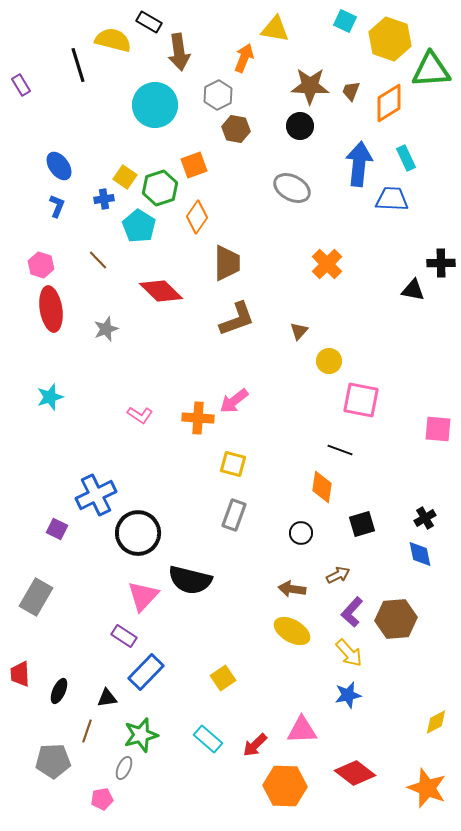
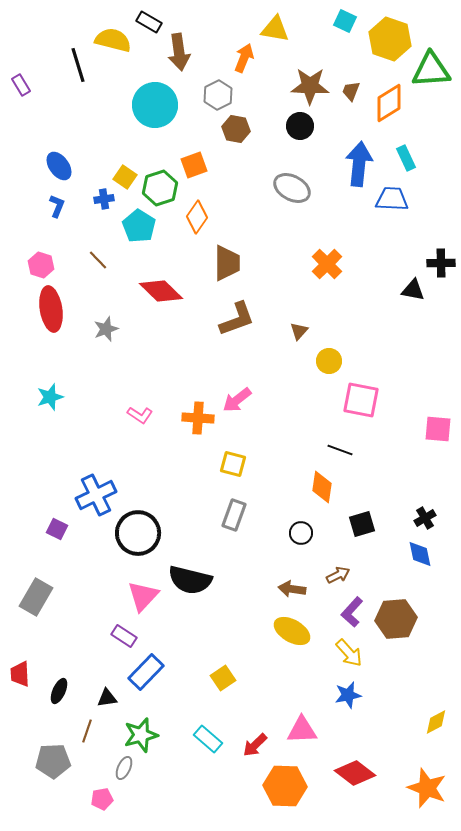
pink arrow at (234, 401): moved 3 px right, 1 px up
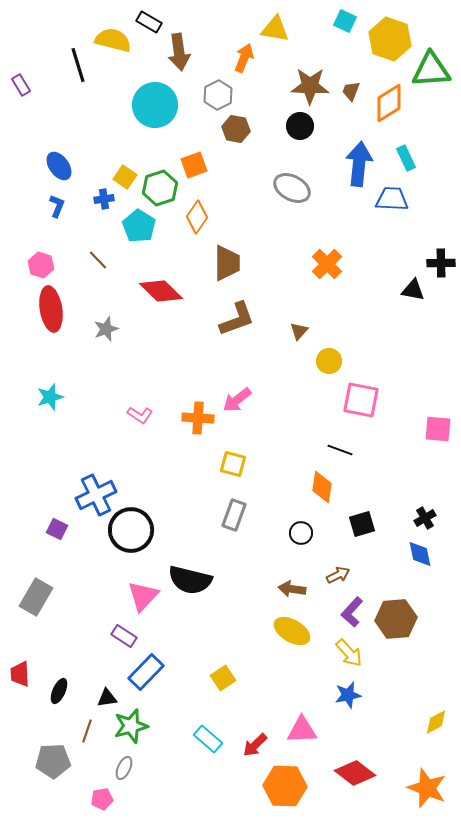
black circle at (138, 533): moved 7 px left, 3 px up
green star at (141, 735): moved 10 px left, 9 px up
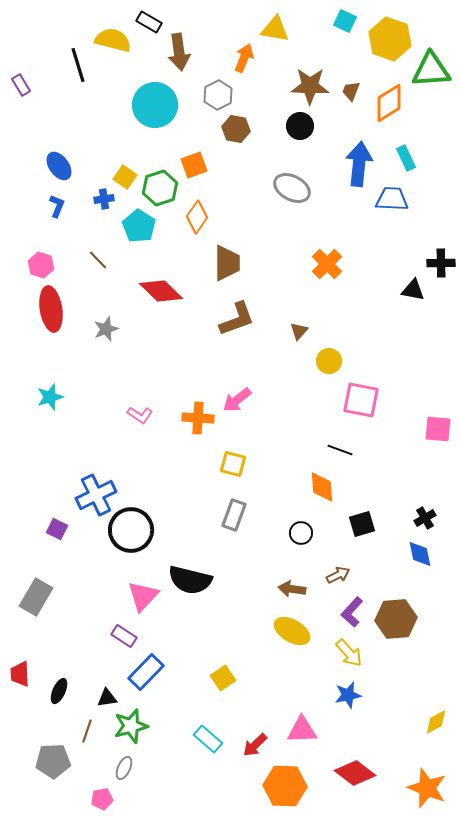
orange diamond at (322, 487): rotated 12 degrees counterclockwise
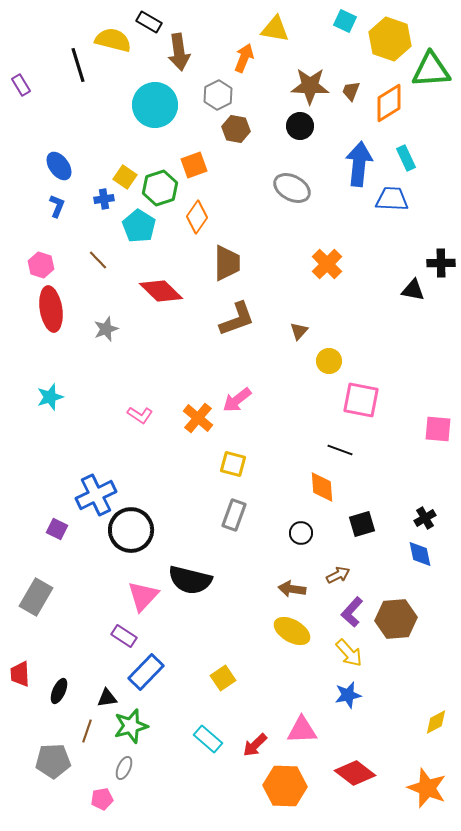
orange cross at (198, 418): rotated 36 degrees clockwise
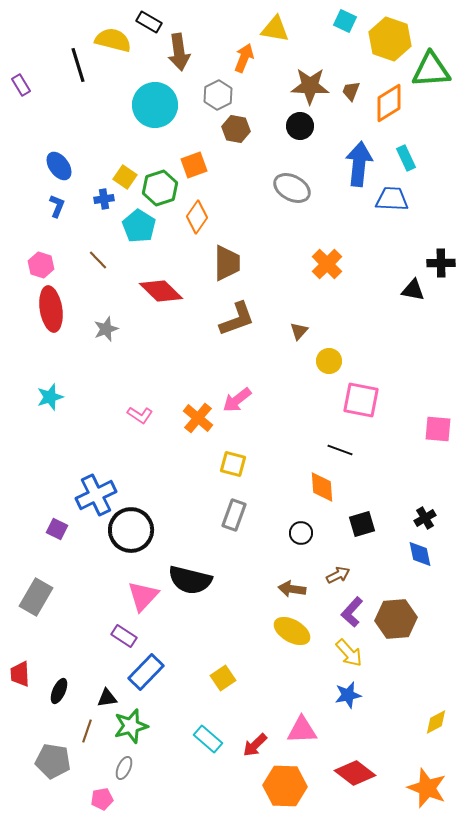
gray pentagon at (53, 761): rotated 12 degrees clockwise
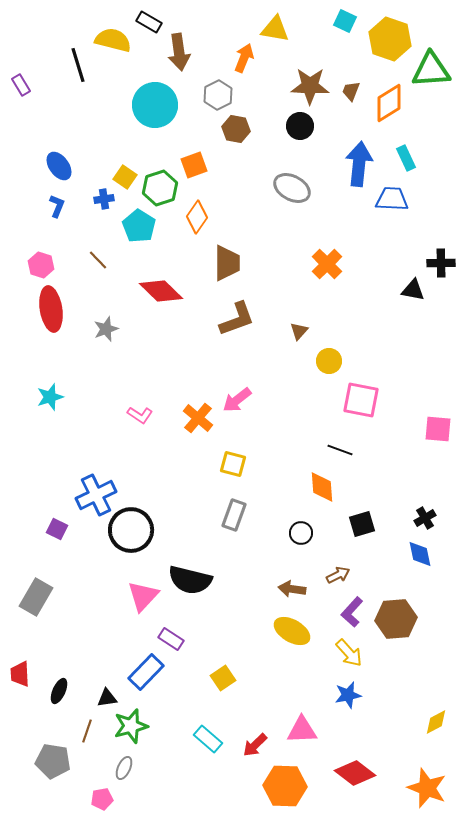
purple rectangle at (124, 636): moved 47 px right, 3 px down
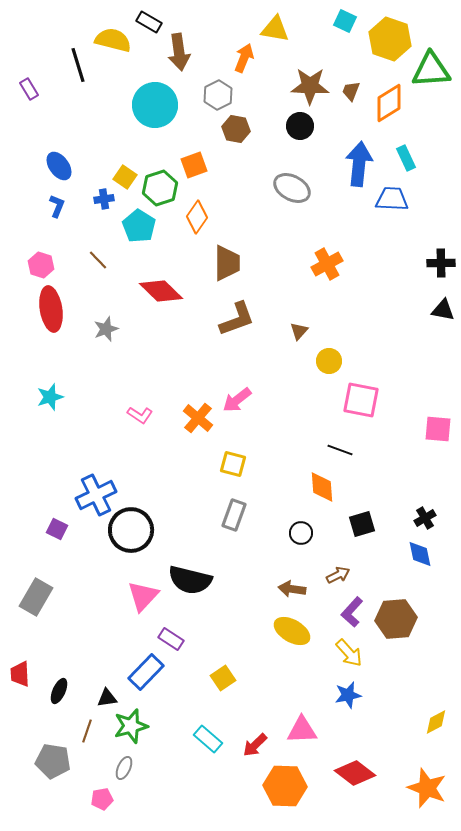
purple rectangle at (21, 85): moved 8 px right, 4 px down
orange cross at (327, 264): rotated 16 degrees clockwise
black triangle at (413, 290): moved 30 px right, 20 px down
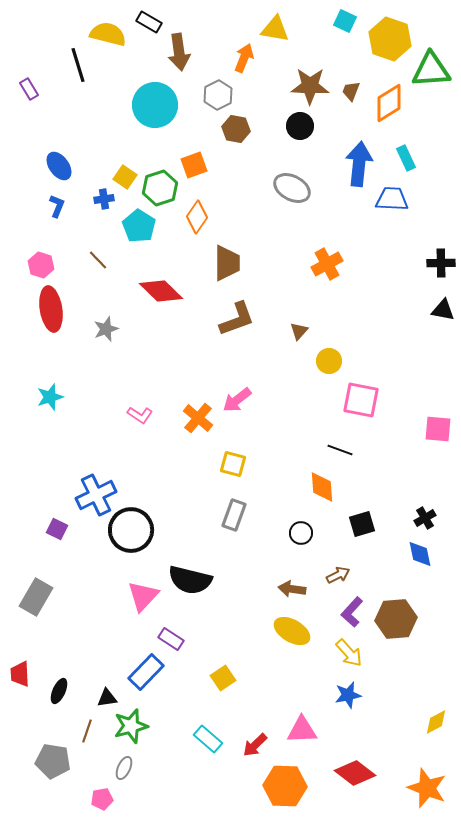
yellow semicircle at (113, 40): moved 5 px left, 6 px up
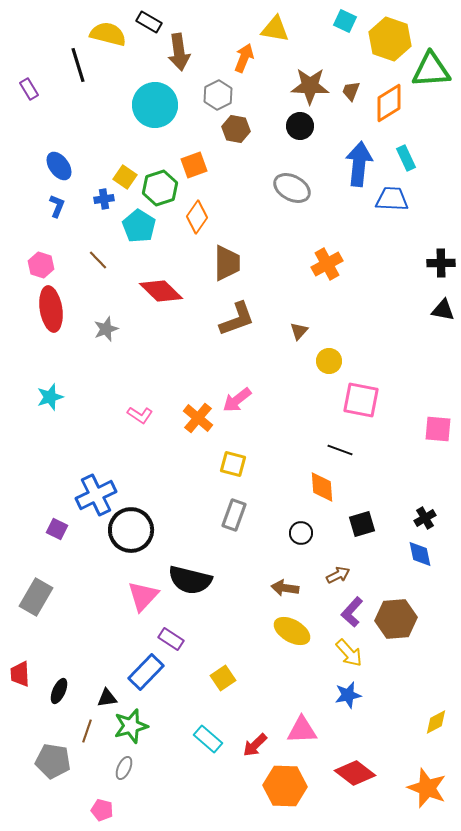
brown arrow at (292, 589): moved 7 px left, 1 px up
pink pentagon at (102, 799): moved 11 px down; rotated 25 degrees clockwise
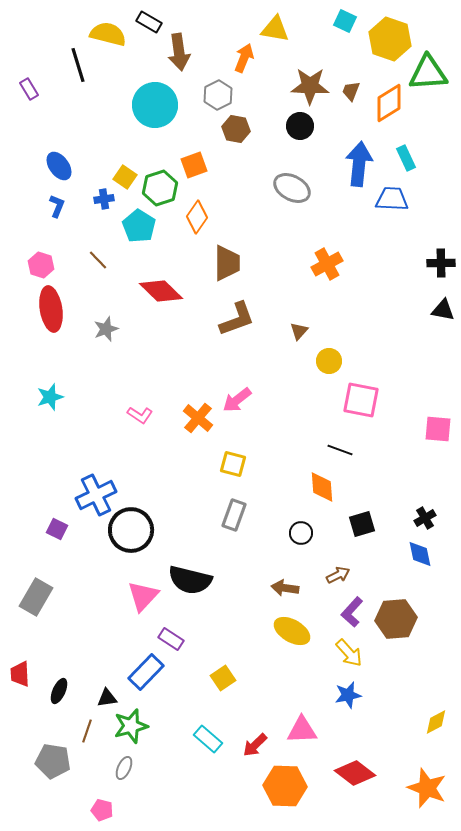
green triangle at (431, 70): moved 3 px left, 3 px down
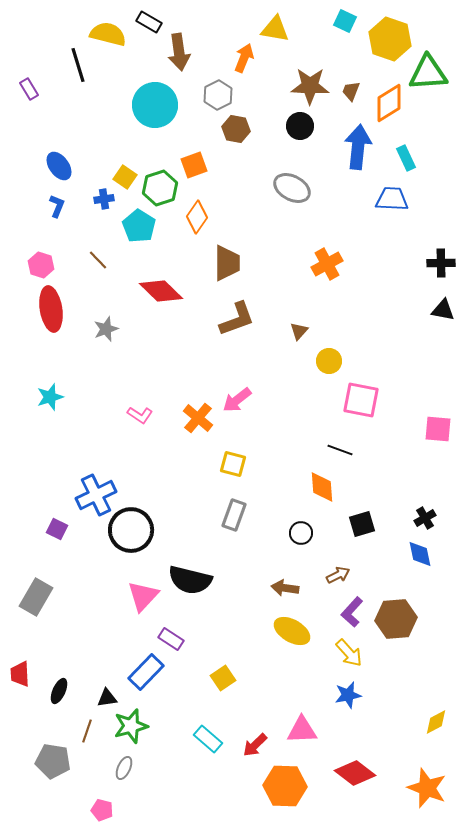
blue arrow at (359, 164): moved 1 px left, 17 px up
